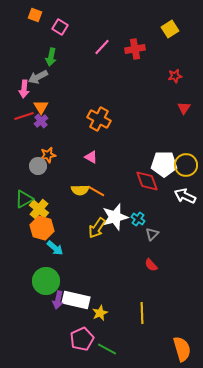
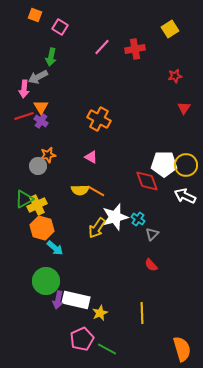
purple cross: rotated 16 degrees counterclockwise
yellow cross: moved 2 px left, 4 px up; rotated 24 degrees clockwise
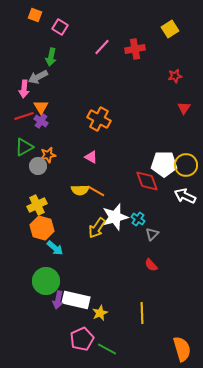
green triangle: moved 52 px up
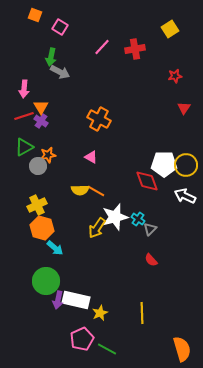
gray arrow: moved 22 px right, 5 px up; rotated 126 degrees counterclockwise
gray triangle: moved 2 px left, 5 px up
red semicircle: moved 5 px up
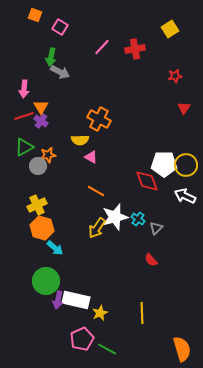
yellow semicircle: moved 50 px up
gray triangle: moved 6 px right, 1 px up
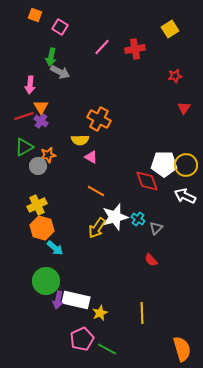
pink arrow: moved 6 px right, 4 px up
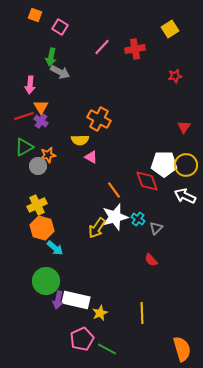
red triangle: moved 19 px down
orange line: moved 18 px right, 1 px up; rotated 24 degrees clockwise
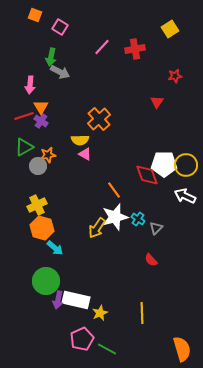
orange cross: rotated 20 degrees clockwise
red triangle: moved 27 px left, 25 px up
pink triangle: moved 6 px left, 3 px up
red diamond: moved 6 px up
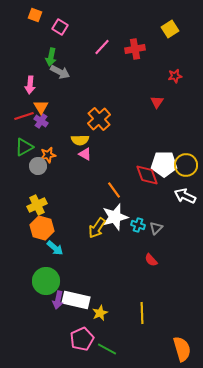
cyan cross: moved 6 px down; rotated 16 degrees counterclockwise
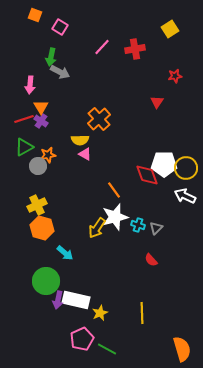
red line: moved 3 px down
yellow circle: moved 3 px down
cyan arrow: moved 10 px right, 5 px down
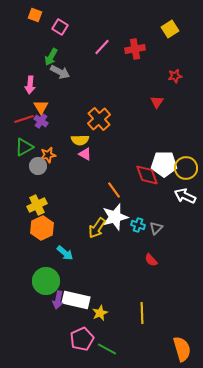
green arrow: rotated 18 degrees clockwise
orange hexagon: rotated 20 degrees clockwise
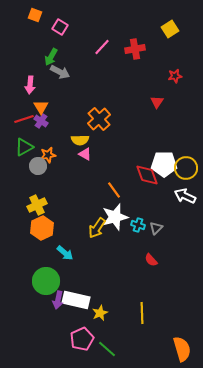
green line: rotated 12 degrees clockwise
